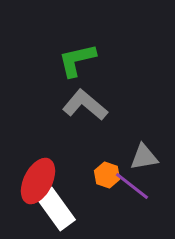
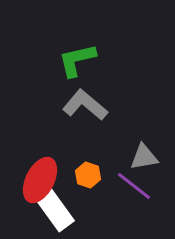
orange hexagon: moved 19 px left
red ellipse: moved 2 px right, 1 px up
purple line: moved 2 px right
white rectangle: moved 1 px left, 1 px down
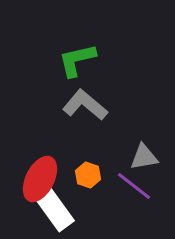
red ellipse: moved 1 px up
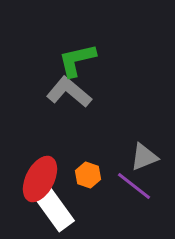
gray L-shape: moved 16 px left, 13 px up
gray triangle: rotated 12 degrees counterclockwise
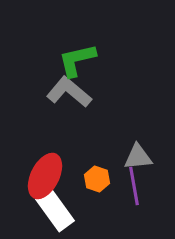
gray triangle: moved 6 px left; rotated 16 degrees clockwise
orange hexagon: moved 9 px right, 4 px down
red ellipse: moved 5 px right, 3 px up
purple line: rotated 42 degrees clockwise
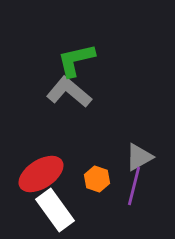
green L-shape: moved 1 px left
gray triangle: moved 1 px right; rotated 24 degrees counterclockwise
red ellipse: moved 4 px left, 2 px up; rotated 30 degrees clockwise
purple line: rotated 24 degrees clockwise
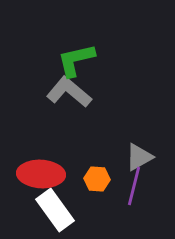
red ellipse: rotated 36 degrees clockwise
orange hexagon: rotated 15 degrees counterclockwise
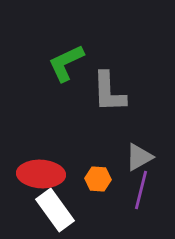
green L-shape: moved 10 px left, 3 px down; rotated 12 degrees counterclockwise
gray L-shape: moved 40 px right; rotated 132 degrees counterclockwise
orange hexagon: moved 1 px right
purple line: moved 7 px right, 4 px down
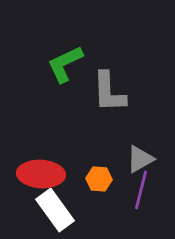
green L-shape: moved 1 px left, 1 px down
gray triangle: moved 1 px right, 2 px down
orange hexagon: moved 1 px right
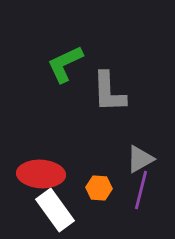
orange hexagon: moved 9 px down
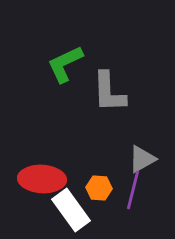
gray triangle: moved 2 px right
red ellipse: moved 1 px right, 5 px down
purple line: moved 8 px left
white rectangle: moved 16 px right
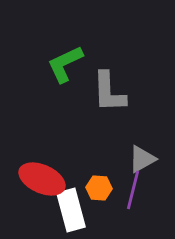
red ellipse: rotated 21 degrees clockwise
white rectangle: rotated 21 degrees clockwise
